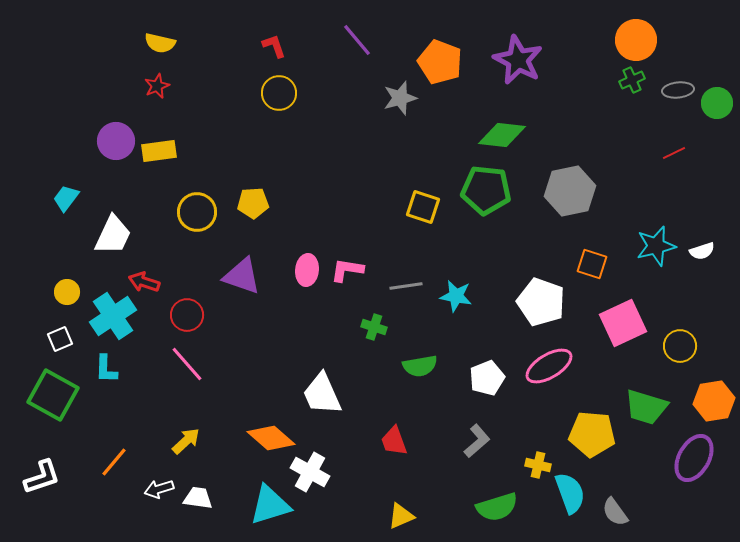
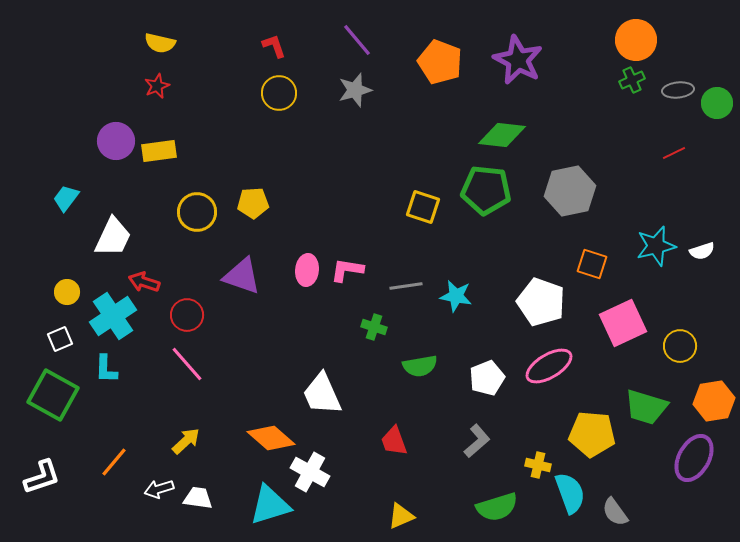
gray star at (400, 98): moved 45 px left, 8 px up
white trapezoid at (113, 235): moved 2 px down
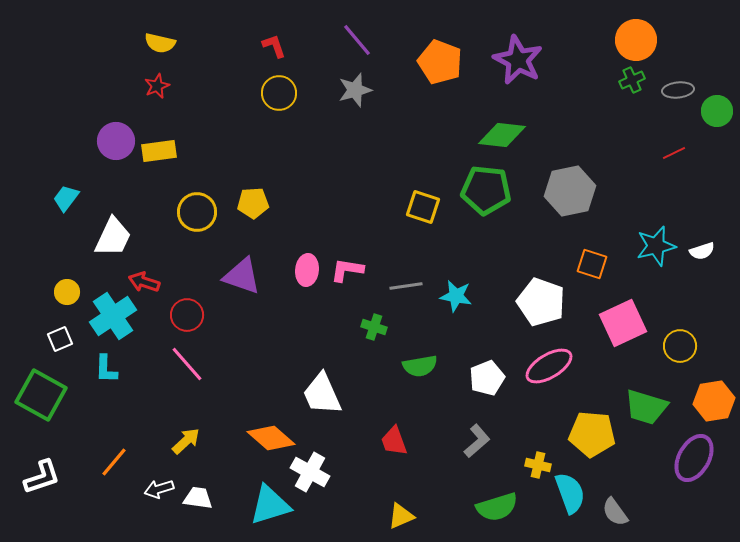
green circle at (717, 103): moved 8 px down
green square at (53, 395): moved 12 px left
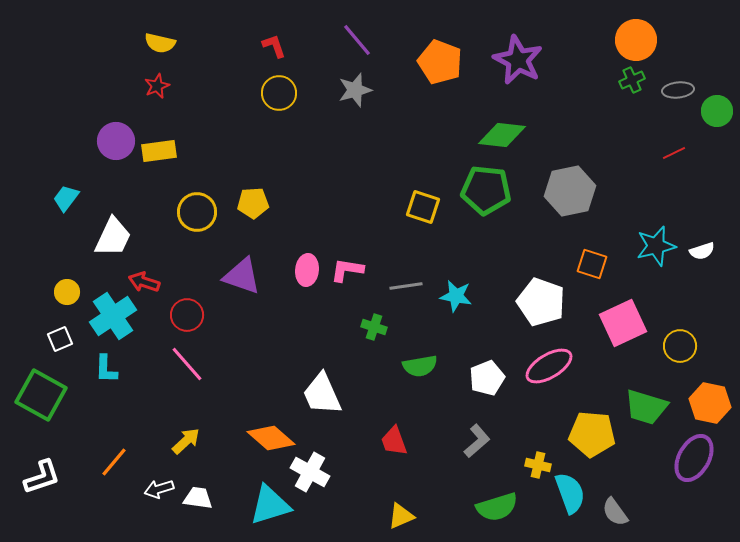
orange hexagon at (714, 401): moved 4 px left, 2 px down; rotated 21 degrees clockwise
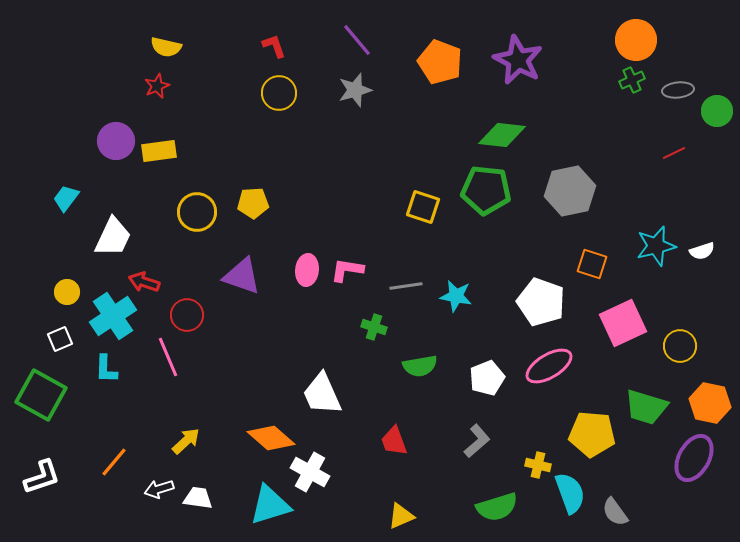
yellow semicircle at (160, 43): moved 6 px right, 4 px down
pink line at (187, 364): moved 19 px left, 7 px up; rotated 18 degrees clockwise
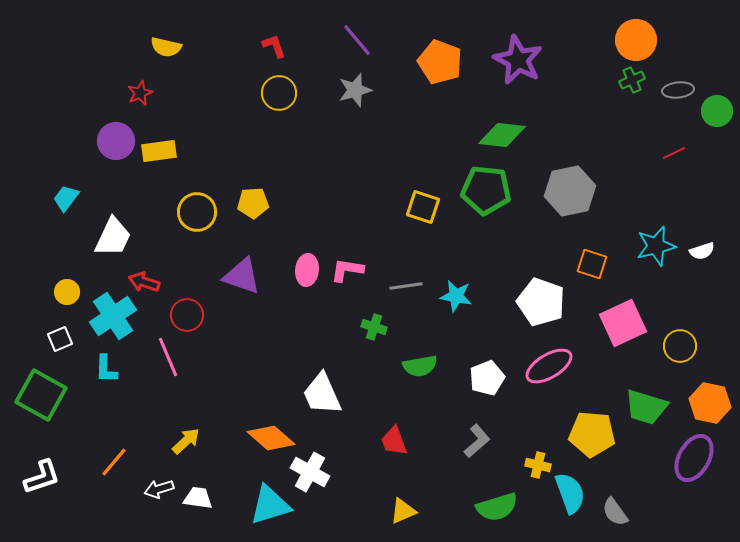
red star at (157, 86): moved 17 px left, 7 px down
yellow triangle at (401, 516): moved 2 px right, 5 px up
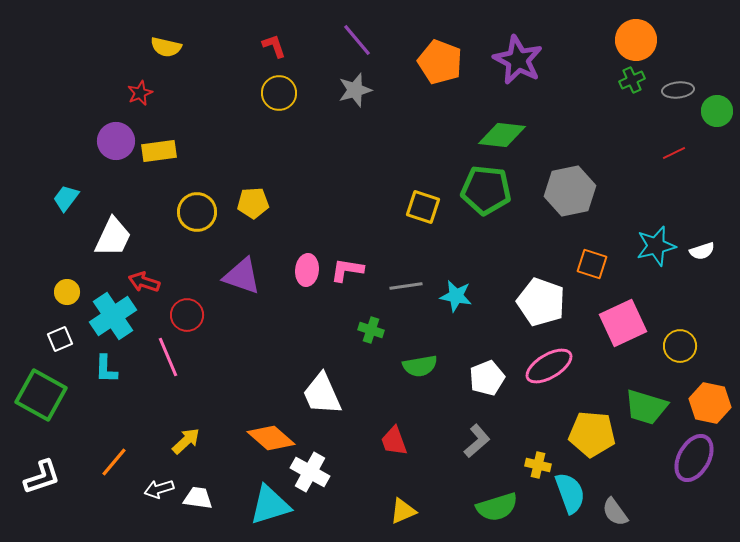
green cross at (374, 327): moved 3 px left, 3 px down
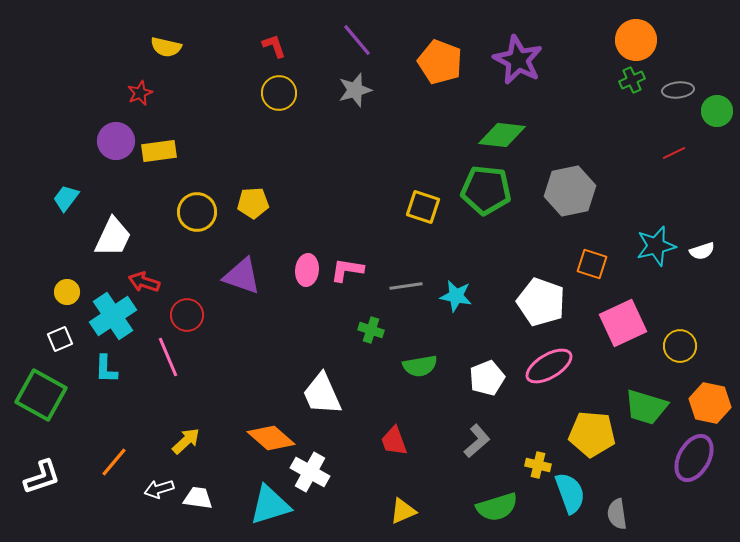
gray semicircle at (615, 512): moved 2 px right, 2 px down; rotated 28 degrees clockwise
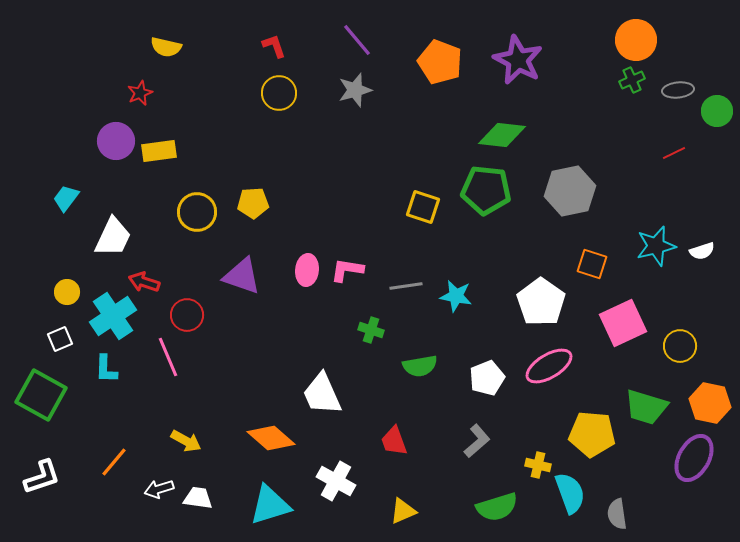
white pentagon at (541, 302): rotated 15 degrees clockwise
yellow arrow at (186, 441): rotated 72 degrees clockwise
white cross at (310, 472): moved 26 px right, 9 px down
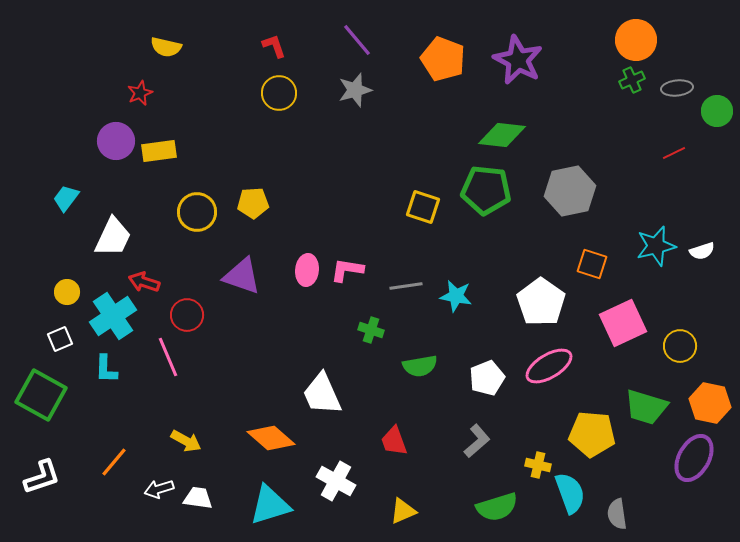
orange pentagon at (440, 62): moved 3 px right, 3 px up
gray ellipse at (678, 90): moved 1 px left, 2 px up
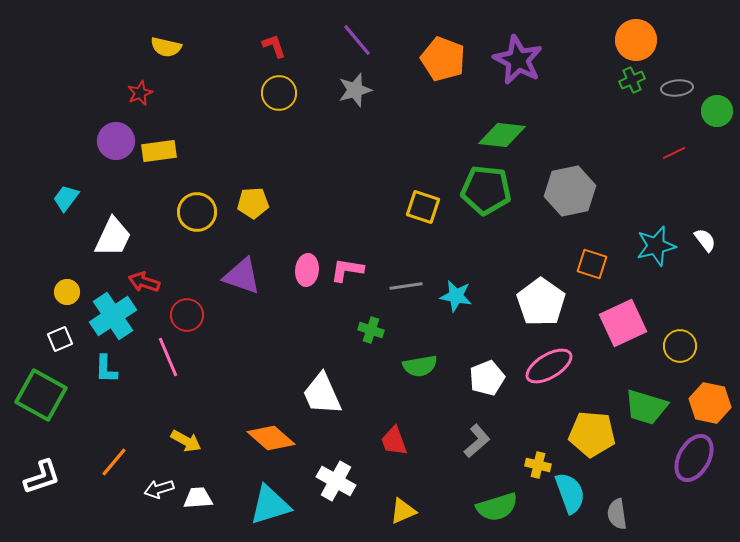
white semicircle at (702, 251): moved 3 px right, 11 px up; rotated 110 degrees counterclockwise
white trapezoid at (198, 498): rotated 12 degrees counterclockwise
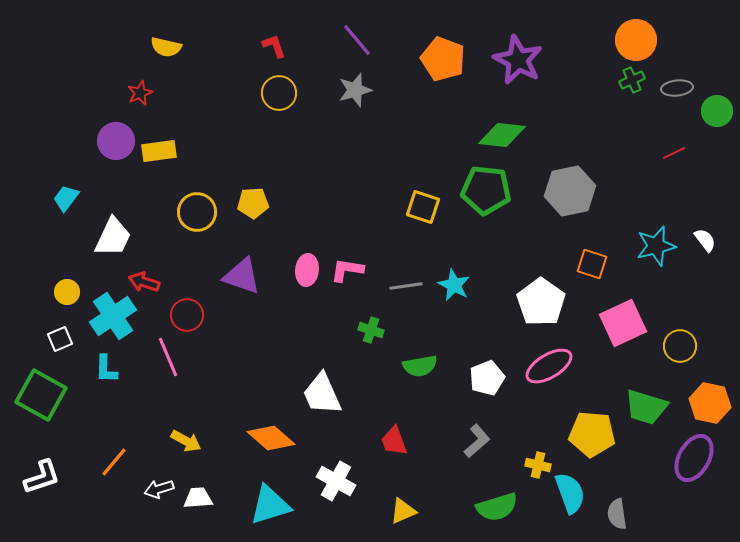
cyan star at (456, 296): moved 2 px left, 11 px up; rotated 16 degrees clockwise
